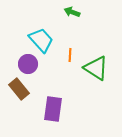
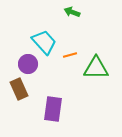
cyan trapezoid: moved 3 px right, 2 px down
orange line: rotated 72 degrees clockwise
green triangle: rotated 32 degrees counterclockwise
brown rectangle: rotated 15 degrees clockwise
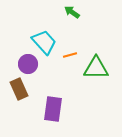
green arrow: rotated 14 degrees clockwise
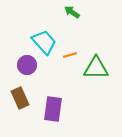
purple circle: moved 1 px left, 1 px down
brown rectangle: moved 1 px right, 9 px down
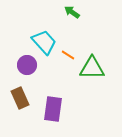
orange line: moved 2 px left; rotated 48 degrees clockwise
green triangle: moved 4 px left
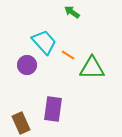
brown rectangle: moved 1 px right, 25 px down
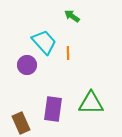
green arrow: moved 4 px down
orange line: moved 2 px up; rotated 56 degrees clockwise
green triangle: moved 1 px left, 35 px down
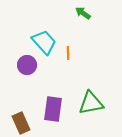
green arrow: moved 11 px right, 3 px up
green triangle: rotated 12 degrees counterclockwise
